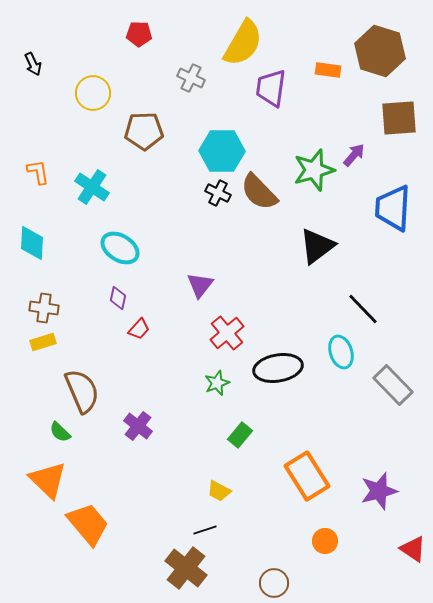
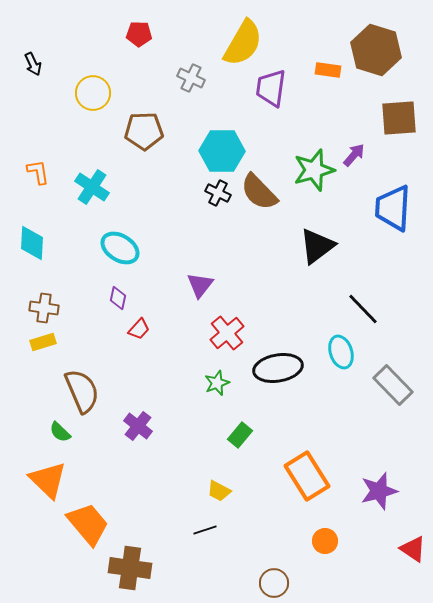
brown hexagon at (380, 51): moved 4 px left, 1 px up
brown cross at (186, 568): moved 56 px left; rotated 30 degrees counterclockwise
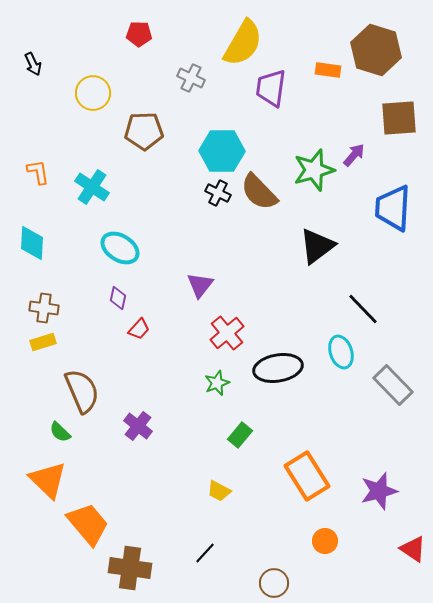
black line at (205, 530): moved 23 px down; rotated 30 degrees counterclockwise
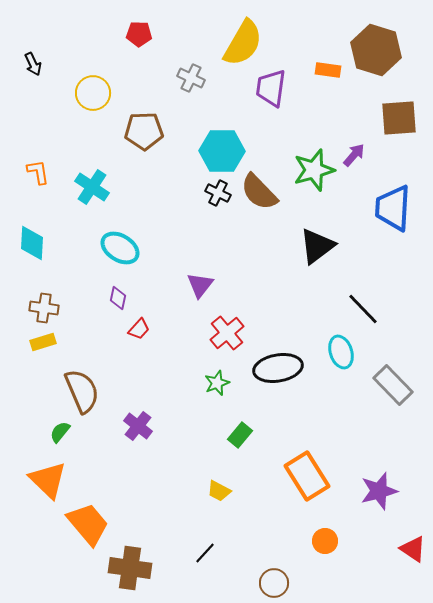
green semicircle at (60, 432): rotated 85 degrees clockwise
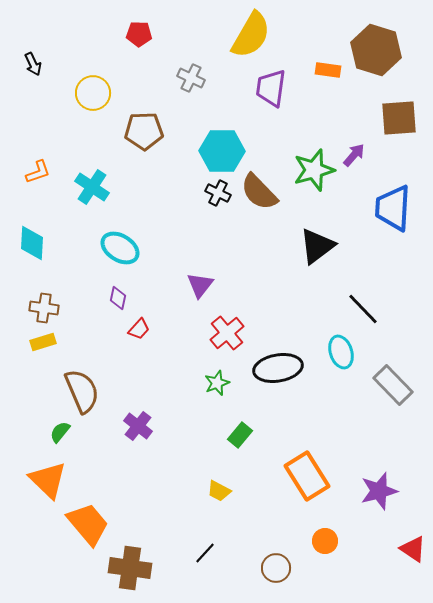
yellow semicircle at (243, 43): moved 8 px right, 8 px up
orange L-shape at (38, 172): rotated 80 degrees clockwise
brown circle at (274, 583): moved 2 px right, 15 px up
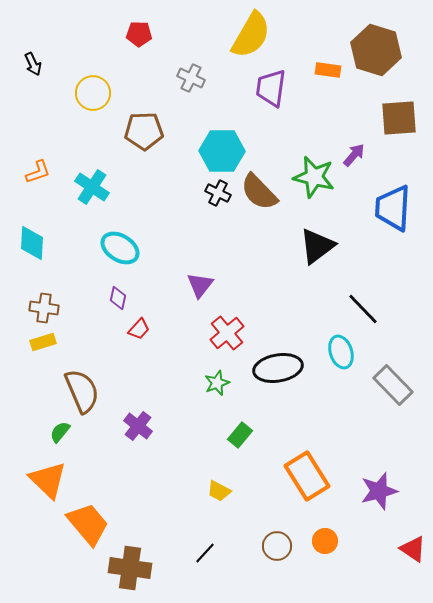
green star at (314, 170): moved 7 px down; rotated 30 degrees clockwise
brown circle at (276, 568): moved 1 px right, 22 px up
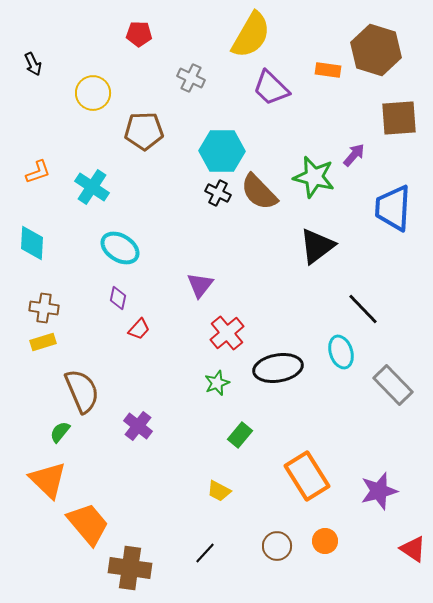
purple trapezoid at (271, 88): rotated 54 degrees counterclockwise
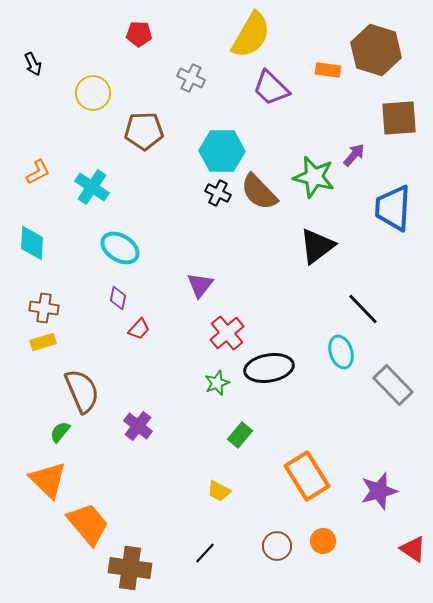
orange L-shape at (38, 172): rotated 8 degrees counterclockwise
black ellipse at (278, 368): moved 9 px left
orange circle at (325, 541): moved 2 px left
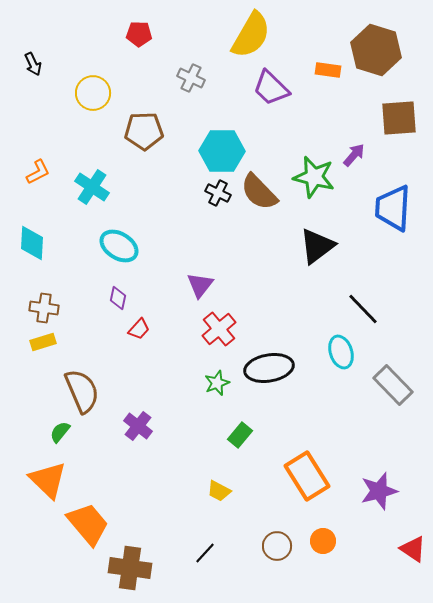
cyan ellipse at (120, 248): moved 1 px left, 2 px up
red cross at (227, 333): moved 8 px left, 4 px up
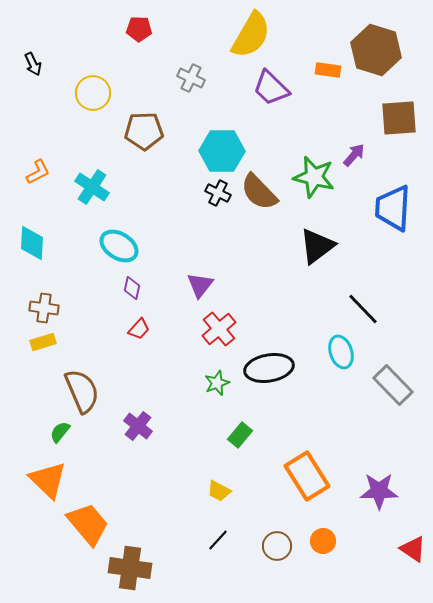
red pentagon at (139, 34): moved 5 px up
purple diamond at (118, 298): moved 14 px right, 10 px up
purple star at (379, 491): rotated 15 degrees clockwise
black line at (205, 553): moved 13 px right, 13 px up
